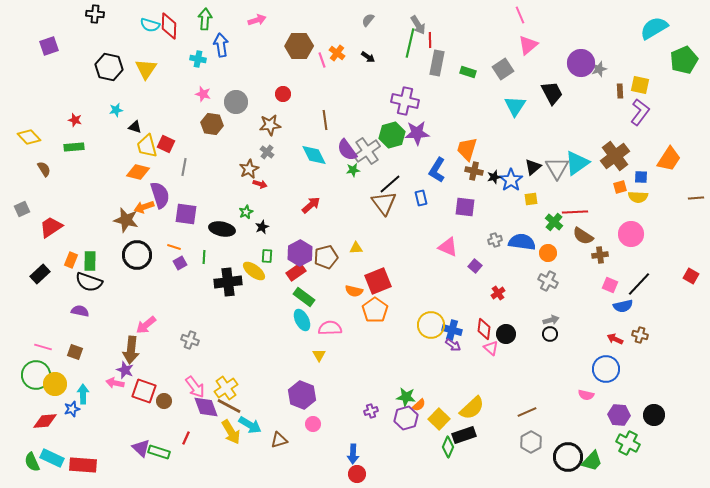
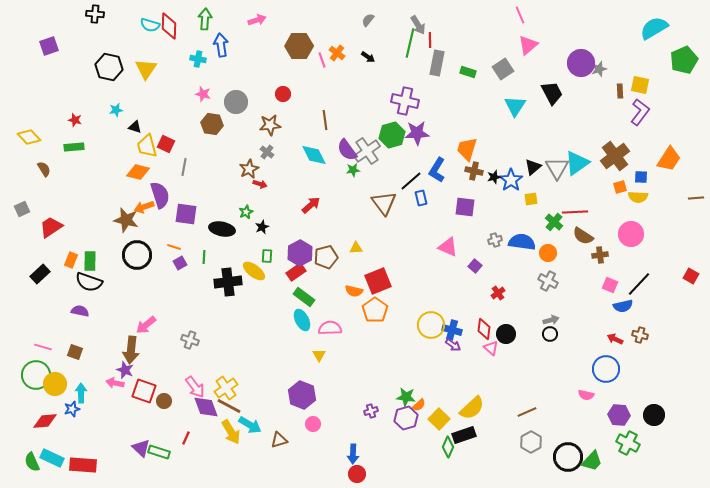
black line at (390, 184): moved 21 px right, 3 px up
cyan arrow at (83, 394): moved 2 px left, 1 px up
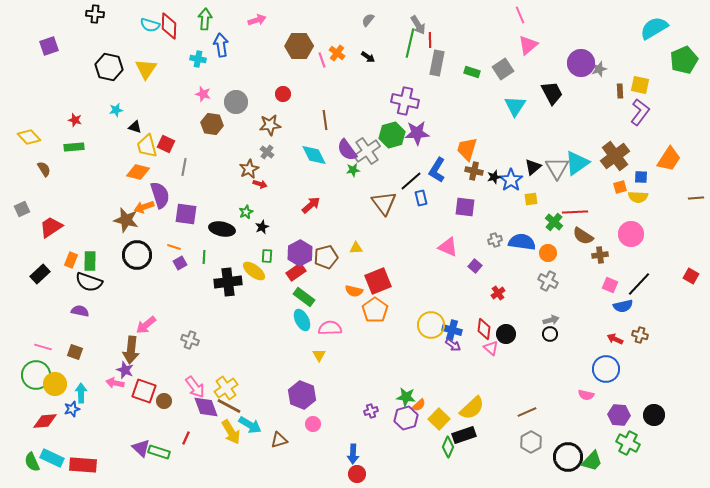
green rectangle at (468, 72): moved 4 px right
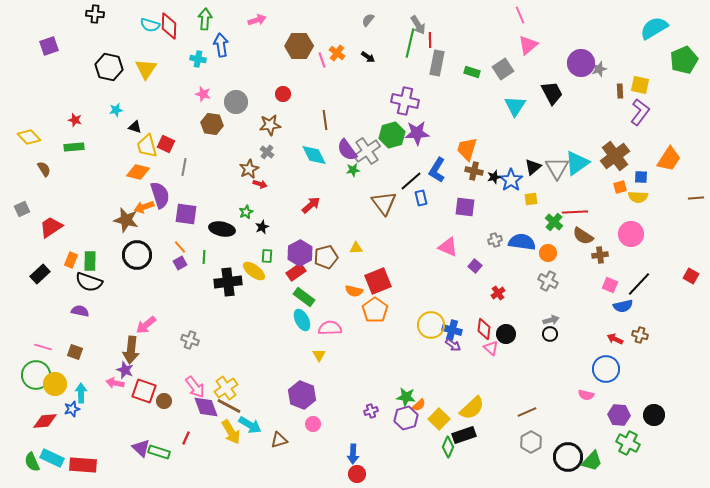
orange line at (174, 247): moved 6 px right; rotated 32 degrees clockwise
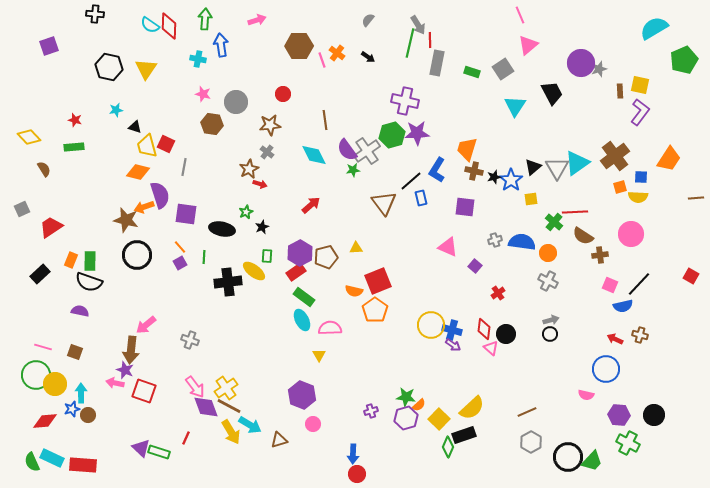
cyan semicircle at (150, 25): rotated 18 degrees clockwise
brown circle at (164, 401): moved 76 px left, 14 px down
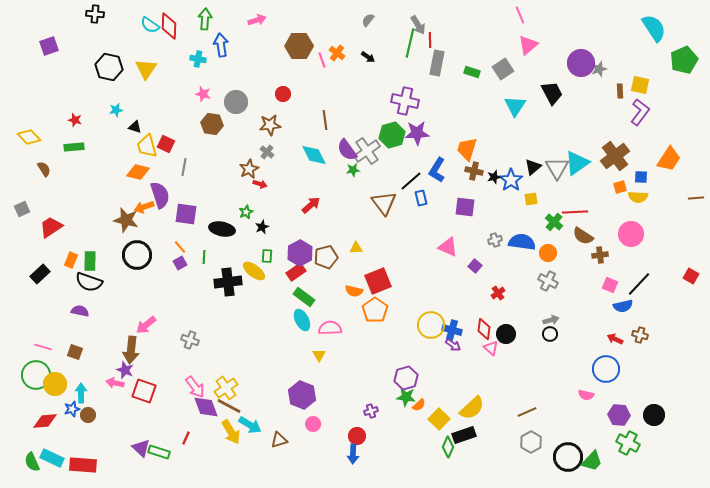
cyan semicircle at (654, 28): rotated 88 degrees clockwise
purple hexagon at (406, 418): moved 40 px up
red circle at (357, 474): moved 38 px up
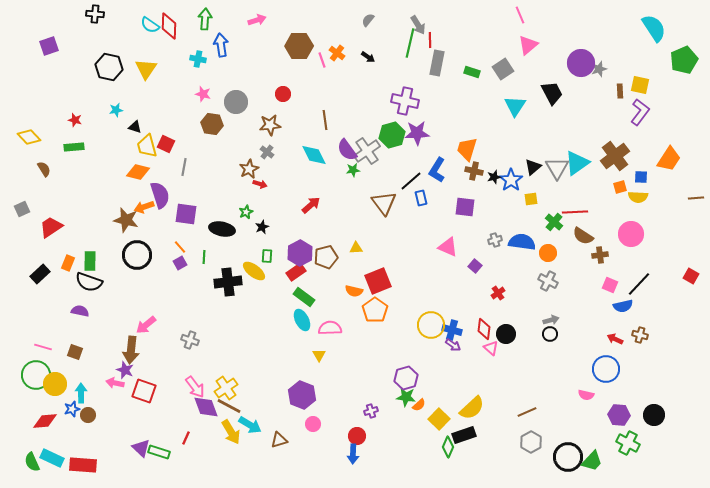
orange rectangle at (71, 260): moved 3 px left, 3 px down
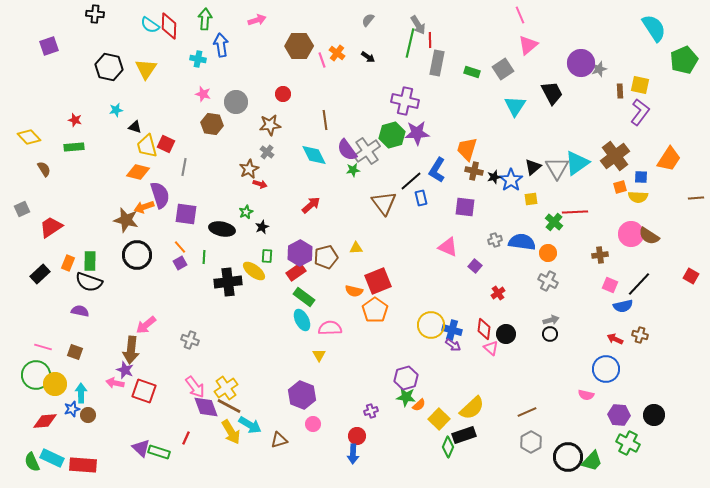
brown semicircle at (583, 236): moved 66 px right
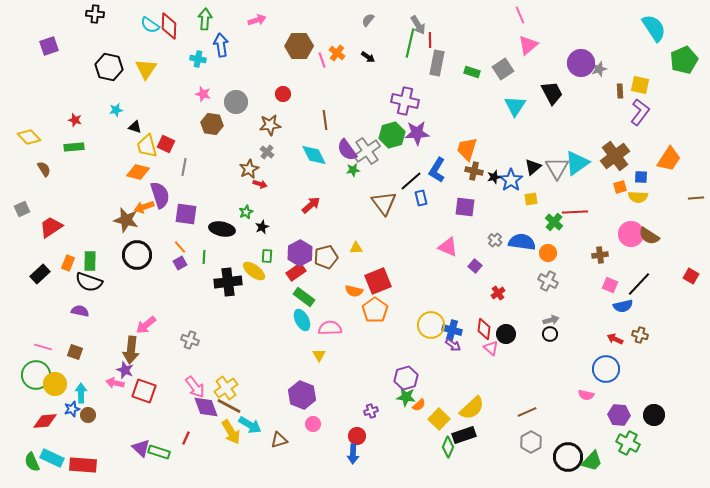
gray cross at (495, 240): rotated 32 degrees counterclockwise
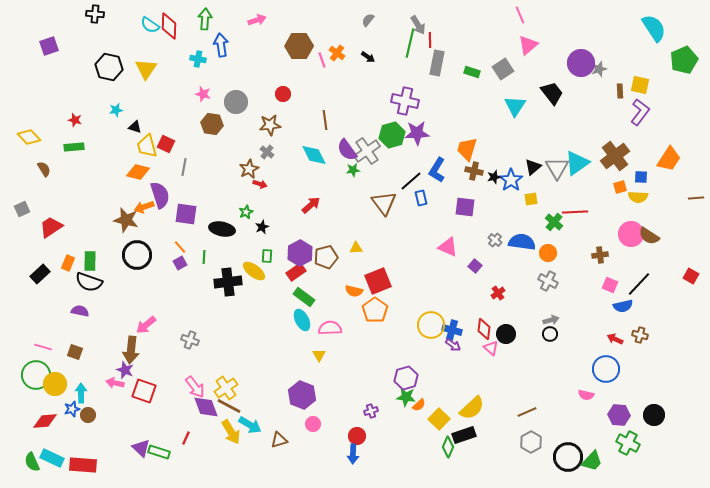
black trapezoid at (552, 93): rotated 10 degrees counterclockwise
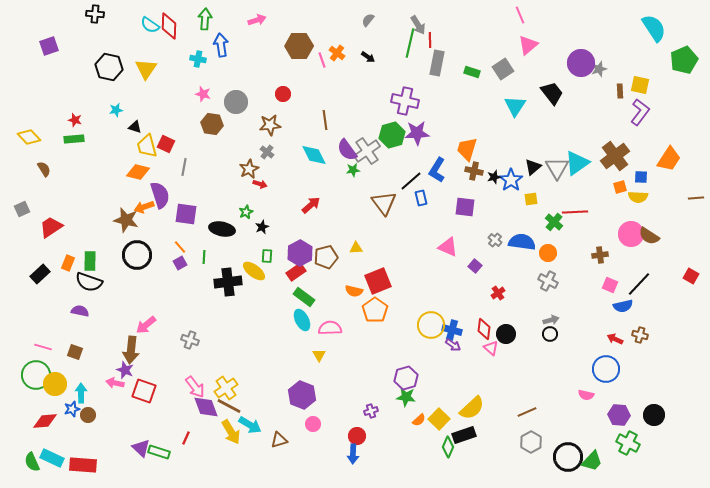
green rectangle at (74, 147): moved 8 px up
orange semicircle at (419, 405): moved 15 px down
